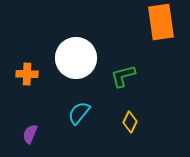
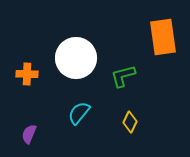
orange rectangle: moved 2 px right, 15 px down
purple semicircle: moved 1 px left
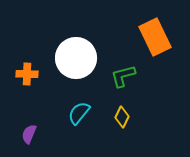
orange rectangle: moved 8 px left; rotated 18 degrees counterclockwise
yellow diamond: moved 8 px left, 5 px up
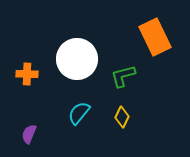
white circle: moved 1 px right, 1 px down
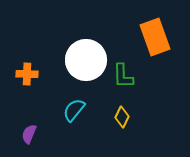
orange rectangle: rotated 6 degrees clockwise
white circle: moved 9 px right, 1 px down
green L-shape: rotated 76 degrees counterclockwise
cyan semicircle: moved 5 px left, 3 px up
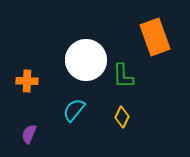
orange cross: moved 7 px down
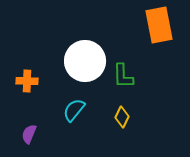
orange rectangle: moved 4 px right, 12 px up; rotated 9 degrees clockwise
white circle: moved 1 px left, 1 px down
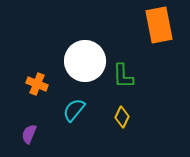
orange cross: moved 10 px right, 3 px down; rotated 20 degrees clockwise
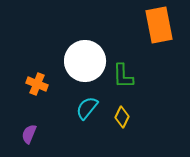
cyan semicircle: moved 13 px right, 2 px up
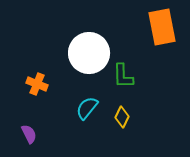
orange rectangle: moved 3 px right, 2 px down
white circle: moved 4 px right, 8 px up
purple semicircle: rotated 132 degrees clockwise
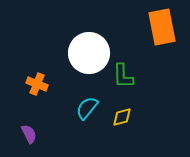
yellow diamond: rotated 50 degrees clockwise
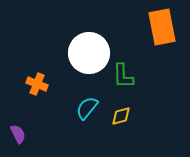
yellow diamond: moved 1 px left, 1 px up
purple semicircle: moved 11 px left
